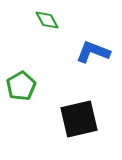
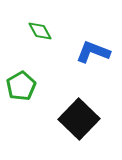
green diamond: moved 7 px left, 11 px down
black square: rotated 33 degrees counterclockwise
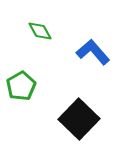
blue L-shape: rotated 28 degrees clockwise
